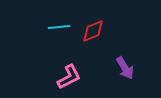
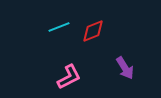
cyan line: rotated 15 degrees counterclockwise
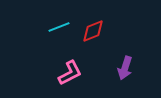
purple arrow: rotated 50 degrees clockwise
pink L-shape: moved 1 px right, 4 px up
